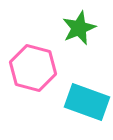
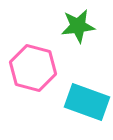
green star: moved 1 px left, 2 px up; rotated 16 degrees clockwise
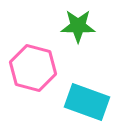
green star: rotated 8 degrees clockwise
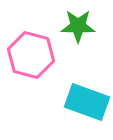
pink hexagon: moved 2 px left, 13 px up
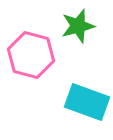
green star: rotated 16 degrees counterclockwise
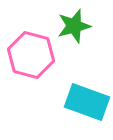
green star: moved 4 px left
